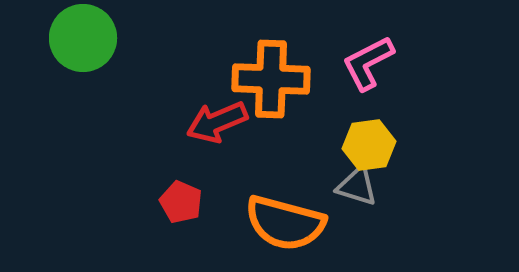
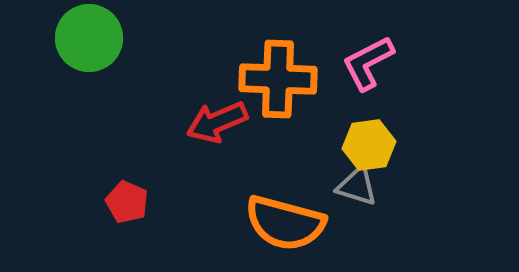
green circle: moved 6 px right
orange cross: moved 7 px right
red pentagon: moved 54 px left
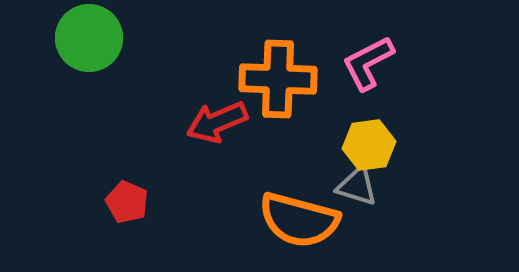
orange semicircle: moved 14 px right, 3 px up
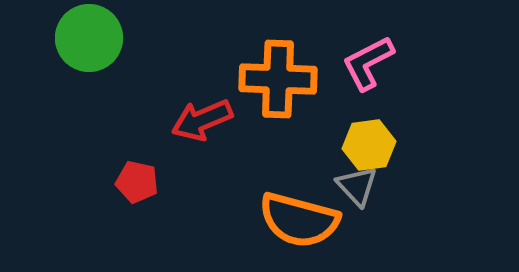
red arrow: moved 15 px left, 2 px up
gray triangle: rotated 30 degrees clockwise
red pentagon: moved 10 px right, 20 px up; rotated 12 degrees counterclockwise
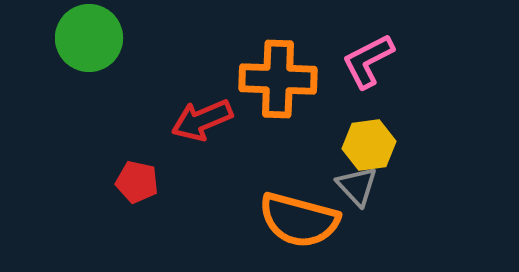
pink L-shape: moved 2 px up
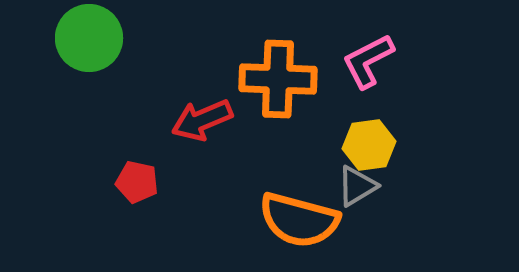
gray triangle: rotated 42 degrees clockwise
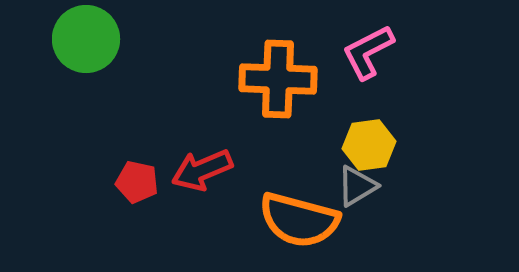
green circle: moved 3 px left, 1 px down
pink L-shape: moved 9 px up
red arrow: moved 50 px down
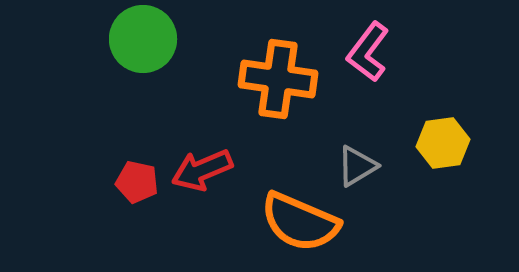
green circle: moved 57 px right
pink L-shape: rotated 26 degrees counterclockwise
orange cross: rotated 6 degrees clockwise
yellow hexagon: moved 74 px right, 2 px up
gray triangle: moved 20 px up
orange semicircle: moved 1 px right, 2 px down; rotated 8 degrees clockwise
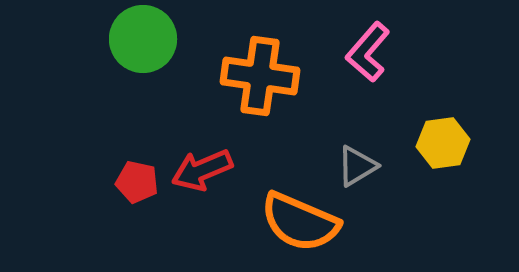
pink L-shape: rotated 4 degrees clockwise
orange cross: moved 18 px left, 3 px up
